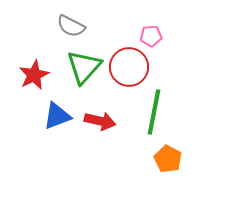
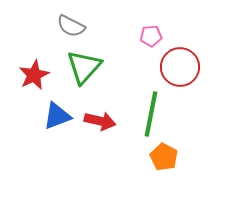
red circle: moved 51 px right
green line: moved 3 px left, 2 px down
orange pentagon: moved 4 px left, 2 px up
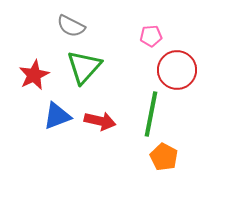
red circle: moved 3 px left, 3 px down
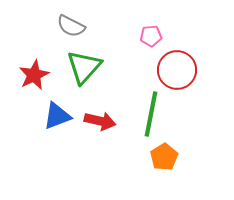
orange pentagon: rotated 12 degrees clockwise
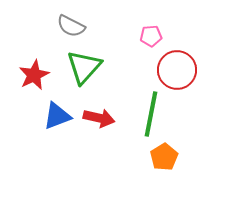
red arrow: moved 1 px left, 3 px up
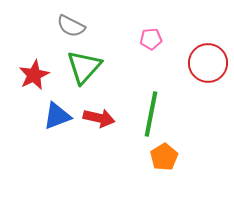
pink pentagon: moved 3 px down
red circle: moved 31 px right, 7 px up
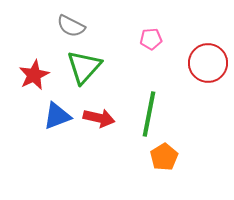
green line: moved 2 px left
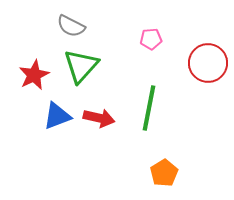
green triangle: moved 3 px left, 1 px up
green line: moved 6 px up
orange pentagon: moved 16 px down
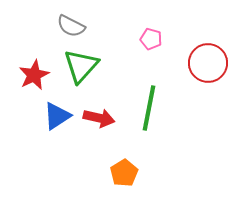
pink pentagon: rotated 20 degrees clockwise
blue triangle: rotated 12 degrees counterclockwise
orange pentagon: moved 40 px left
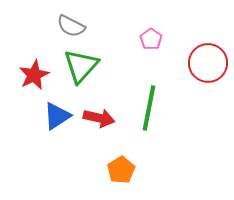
pink pentagon: rotated 20 degrees clockwise
orange pentagon: moved 3 px left, 3 px up
